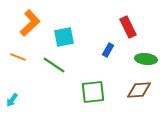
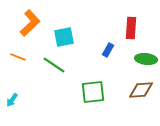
red rectangle: moved 3 px right, 1 px down; rotated 30 degrees clockwise
brown diamond: moved 2 px right
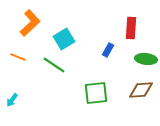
cyan square: moved 2 px down; rotated 20 degrees counterclockwise
green square: moved 3 px right, 1 px down
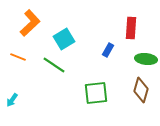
brown diamond: rotated 70 degrees counterclockwise
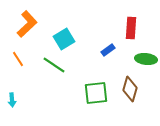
orange L-shape: moved 3 px left, 1 px down
blue rectangle: rotated 24 degrees clockwise
orange line: moved 2 px down; rotated 35 degrees clockwise
brown diamond: moved 11 px left, 1 px up
cyan arrow: rotated 40 degrees counterclockwise
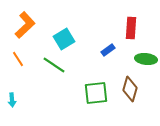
orange L-shape: moved 2 px left, 1 px down
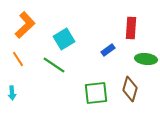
cyan arrow: moved 7 px up
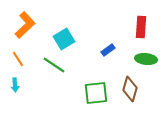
red rectangle: moved 10 px right, 1 px up
cyan arrow: moved 3 px right, 8 px up
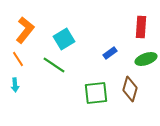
orange L-shape: moved 5 px down; rotated 8 degrees counterclockwise
blue rectangle: moved 2 px right, 3 px down
green ellipse: rotated 25 degrees counterclockwise
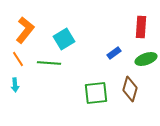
blue rectangle: moved 4 px right
green line: moved 5 px left, 2 px up; rotated 30 degrees counterclockwise
